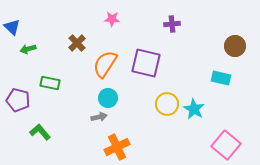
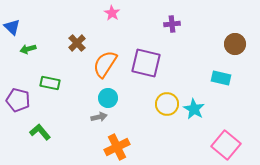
pink star: moved 6 px up; rotated 28 degrees clockwise
brown circle: moved 2 px up
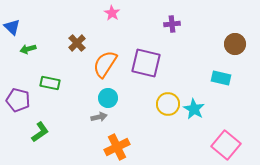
yellow circle: moved 1 px right
green L-shape: rotated 95 degrees clockwise
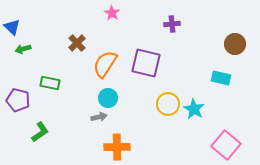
green arrow: moved 5 px left
orange cross: rotated 25 degrees clockwise
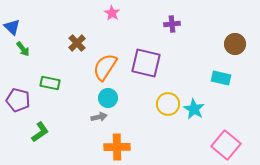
green arrow: rotated 112 degrees counterclockwise
orange semicircle: moved 3 px down
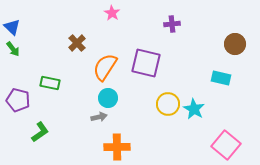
green arrow: moved 10 px left
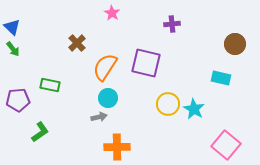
green rectangle: moved 2 px down
purple pentagon: rotated 20 degrees counterclockwise
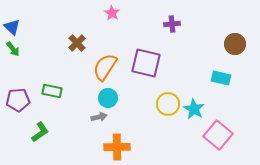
green rectangle: moved 2 px right, 6 px down
pink square: moved 8 px left, 10 px up
